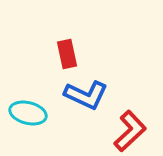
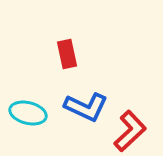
blue L-shape: moved 12 px down
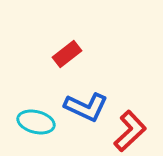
red rectangle: rotated 64 degrees clockwise
cyan ellipse: moved 8 px right, 9 px down
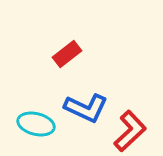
blue L-shape: moved 1 px down
cyan ellipse: moved 2 px down
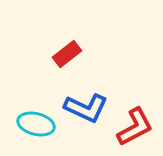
red L-shape: moved 5 px right, 4 px up; rotated 15 degrees clockwise
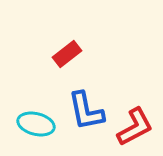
blue L-shape: moved 3 px down; rotated 54 degrees clockwise
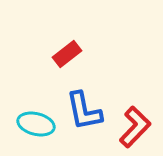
blue L-shape: moved 2 px left
red L-shape: rotated 18 degrees counterclockwise
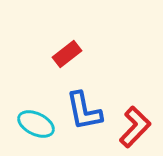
cyan ellipse: rotated 12 degrees clockwise
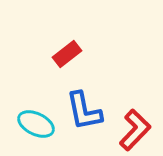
red L-shape: moved 3 px down
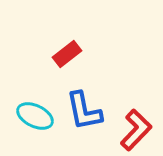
cyan ellipse: moved 1 px left, 8 px up
red L-shape: moved 1 px right
